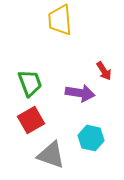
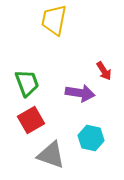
yellow trapezoid: moved 6 px left; rotated 16 degrees clockwise
green trapezoid: moved 3 px left
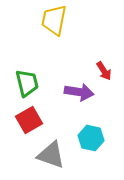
green trapezoid: rotated 8 degrees clockwise
purple arrow: moved 1 px left, 1 px up
red square: moved 2 px left
